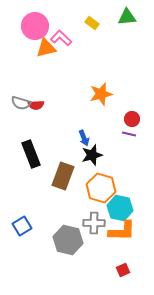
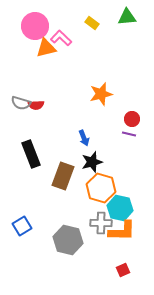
black star: moved 7 px down
gray cross: moved 7 px right
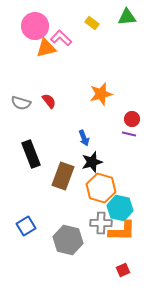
red semicircle: moved 13 px right, 4 px up; rotated 126 degrees counterclockwise
blue square: moved 4 px right
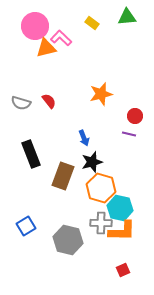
red circle: moved 3 px right, 3 px up
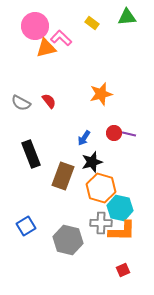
gray semicircle: rotated 12 degrees clockwise
red circle: moved 21 px left, 17 px down
blue arrow: rotated 56 degrees clockwise
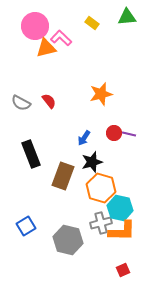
gray cross: rotated 15 degrees counterclockwise
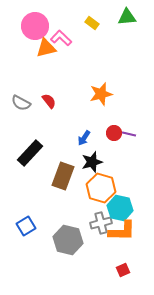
black rectangle: moved 1 px left, 1 px up; rotated 64 degrees clockwise
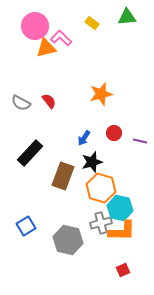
purple line: moved 11 px right, 7 px down
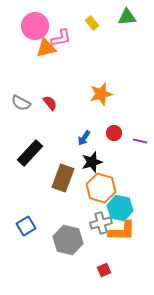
yellow rectangle: rotated 16 degrees clockwise
pink L-shape: rotated 125 degrees clockwise
red semicircle: moved 1 px right, 2 px down
brown rectangle: moved 2 px down
red square: moved 19 px left
